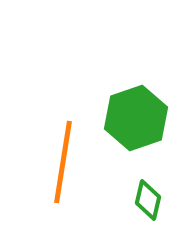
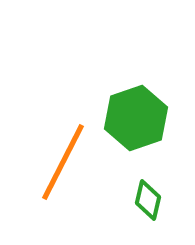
orange line: rotated 18 degrees clockwise
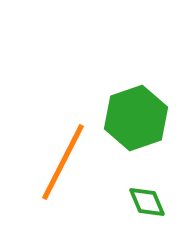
green diamond: moved 1 px left, 2 px down; rotated 36 degrees counterclockwise
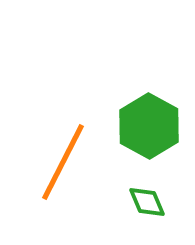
green hexagon: moved 13 px right, 8 px down; rotated 12 degrees counterclockwise
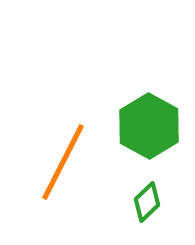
green diamond: rotated 69 degrees clockwise
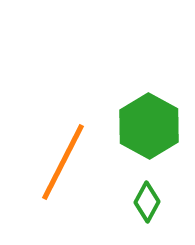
green diamond: rotated 18 degrees counterclockwise
